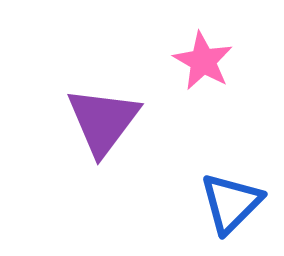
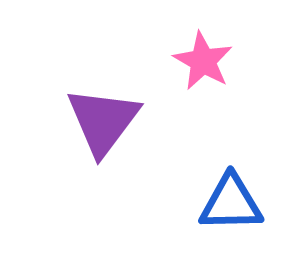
blue triangle: rotated 44 degrees clockwise
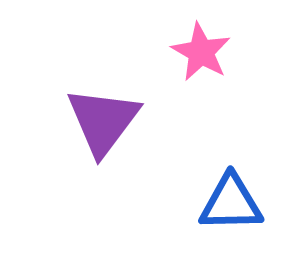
pink star: moved 2 px left, 9 px up
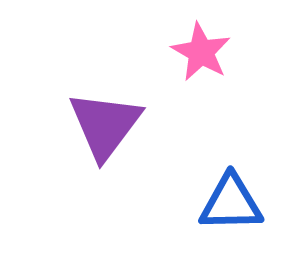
purple triangle: moved 2 px right, 4 px down
